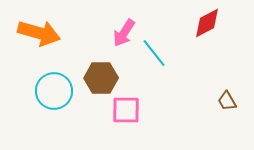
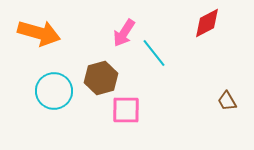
brown hexagon: rotated 16 degrees counterclockwise
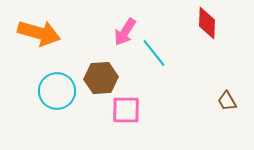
red diamond: rotated 60 degrees counterclockwise
pink arrow: moved 1 px right, 1 px up
brown hexagon: rotated 12 degrees clockwise
cyan circle: moved 3 px right
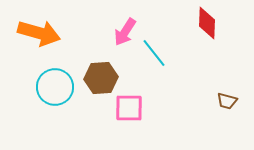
cyan circle: moved 2 px left, 4 px up
brown trapezoid: rotated 45 degrees counterclockwise
pink square: moved 3 px right, 2 px up
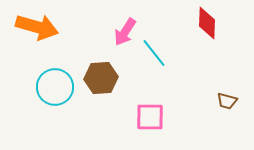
orange arrow: moved 2 px left, 6 px up
pink square: moved 21 px right, 9 px down
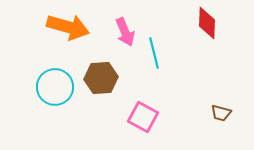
orange arrow: moved 31 px right
pink arrow: rotated 56 degrees counterclockwise
cyan line: rotated 24 degrees clockwise
brown trapezoid: moved 6 px left, 12 px down
pink square: moved 7 px left; rotated 28 degrees clockwise
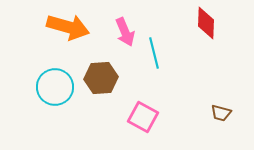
red diamond: moved 1 px left
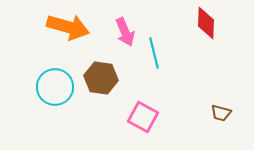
brown hexagon: rotated 12 degrees clockwise
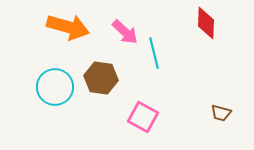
pink arrow: rotated 24 degrees counterclockwise
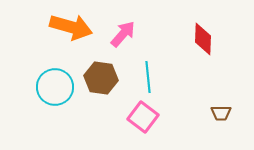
red diamond: moved 3 px left, 16 px down
orange arrow: moved 3 px right
pink arrow: moved 2 px left, 2 px down; rotated 92 degrees counterclockwise
cyan line: moved 6 px left, 24 px down; rotated 8 degrees clockwise
brown trapezoid: rotated 15 degrees counterclockwise
pink square: rotated 8 degrees clockwise
